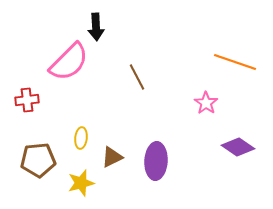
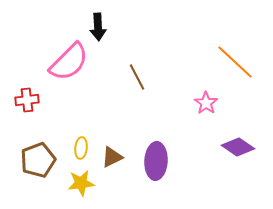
black arrow: moved 2 px right
orange line: rotated 24 degrees clockwise
yellow ellipse: moved 10 px down
brown pentagon: rotated 16 degrees counterclockwise
yellow star: rotated 8 degrees clockwise
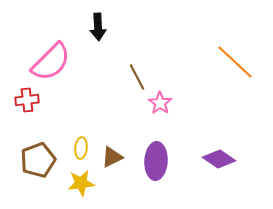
pink semicircle: moved 18 px left
pink star: moved 46 px left
purple diamond: moved 19 px left, 12 px down
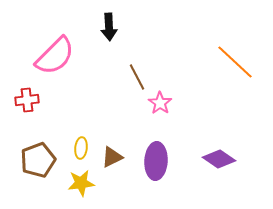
black arrow: moved 11 px right
pink semicircle: moved 4 px right, 6 px up
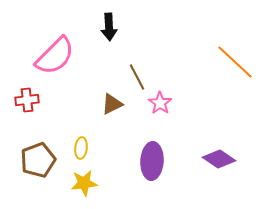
brown triangle: moved 53 px up
purple ellipse: moved 4 px left
yellow star: moved 3 px right
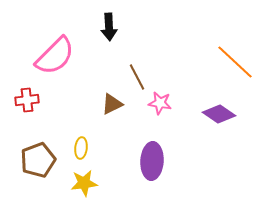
pink star: rotated 25 degrees counterclockwise
purple diamond: moved 45 px up
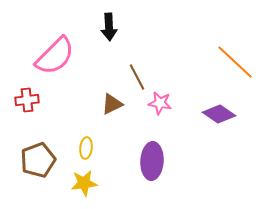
yellow ellipse: moved 5 px right
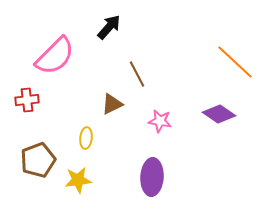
black arrow: rotated 136 degrees counterclockwise
brown line: moved 3 px up
pink star: moved 18 px down
yellow ellipse: moved 10 px up
purple ellipse: moved 16 px down
yellow star: moved 6 px left, 3 px up
